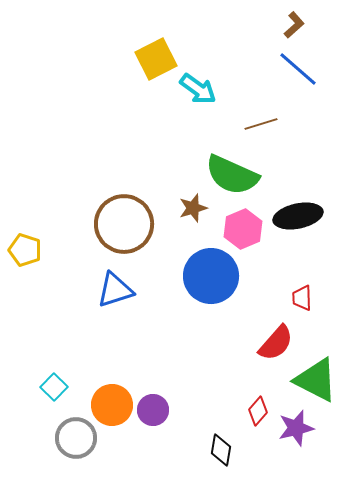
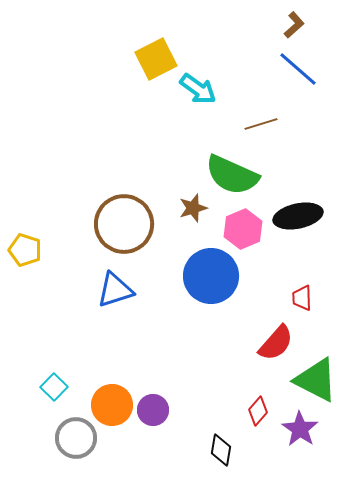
purple star: moved 4 px right, 1 px down; rotated 24 degrees counterclockwise
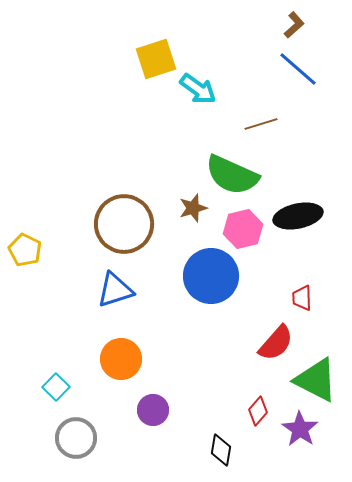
yellow square: rotated 9 degrees clockwise
pink hexagon: rotated 9 degrees clockwise
yellow pentagon: rotated 8 degrees clockwise
cyan square: moved 2 px right
orange circle: moved 9 px right, 46 px up
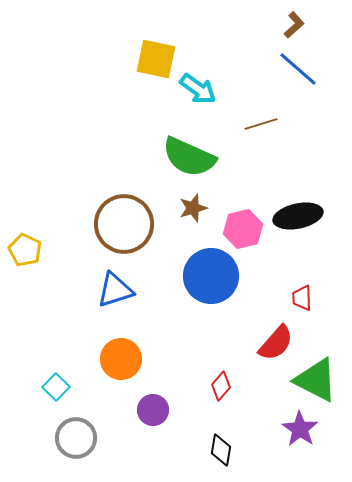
yellow square: rotated 30 degrees clockwise
green semicircle: moved 43 px left, 18 px up
red diamond: moved 37 px left, 25 px up
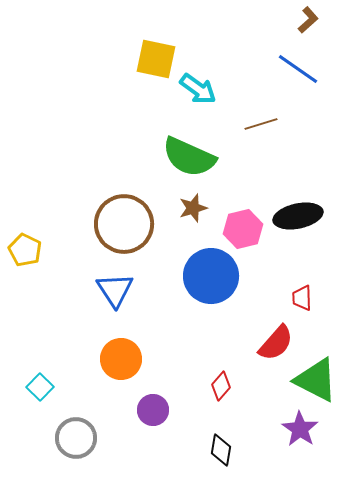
brown L-shape: moved 14 px right, 5 px up
blue line: rotated 6 degrees counterclockwise
blue triangle: rotated 45 degrees counterclockwise
cyan square: moved 16 px left
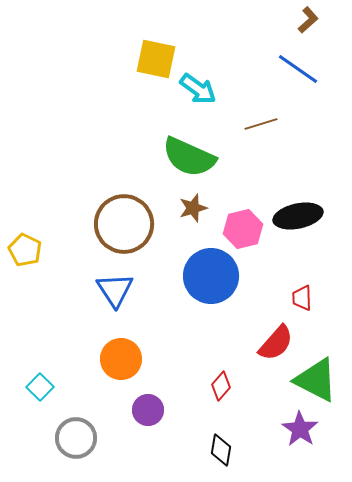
purple circle: moved 5 px left
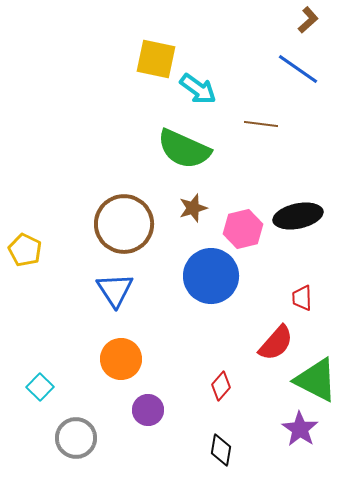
brown line: rotated 24 degrees clockwise
green semicircle: moved 5 px left, 8 px up
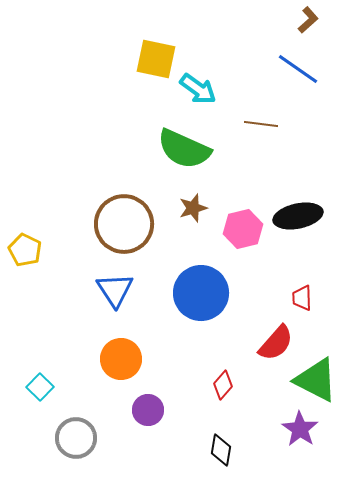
blue circle: moved 10 px left, 17 px down
red diamond: moved 2 px right, 1 px up
